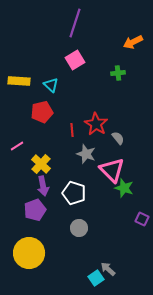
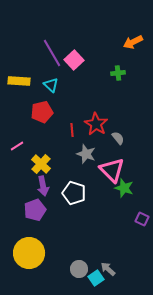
purple line: moved 23 px left, 30 px down; rotated 48 degrees counterclockwise
pink square: moved 1 px left; rotated 12 degrees counterclockwise
gray circle: moved 41 px down
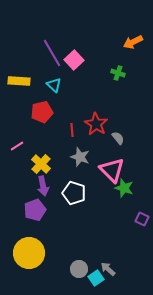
green cross: rotated 24 degrees clockwise
cyan triangle: moved 3 px right
gray star: moved 6 px left, 3 px down
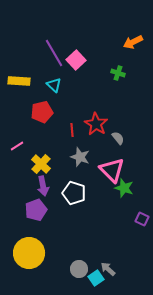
purple line: moved 2 px right
pink square: moved 2 px right
purple pentagon: moved 1 px right
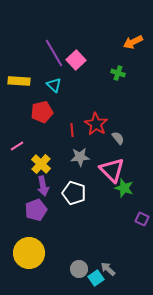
gray star: rotated 24 degrees counterclockwise
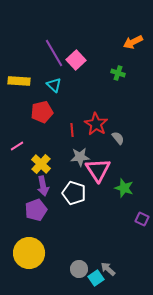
pink triangle: moved 14 px left; rotated 12 degrees clockwise
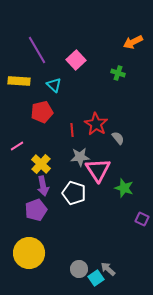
purple line: moved 17 px left, 3 px up
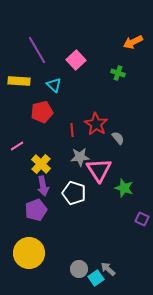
pink triangle: moved 1 px right
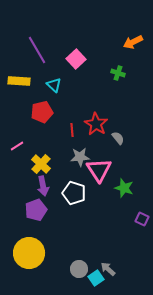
pink square: moved 1 px up
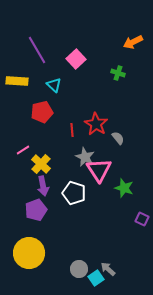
yellow rectangle: moved 2 px left
pink line: moved 6 px right, 4 px down
gray star: moved 5 px right; rotated 30 degrees clockwise
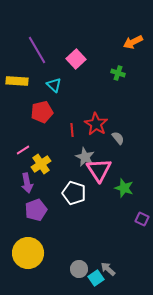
yellow cross: rotated 12 degrees clockwise
purple arrow: moved 16 px left, 3 px up
yellow circle: moved 1 px left
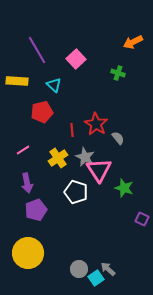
yellow cross: moved 17 px right, 6 px up
white pentagon: moved 2 px right, 1 px up
